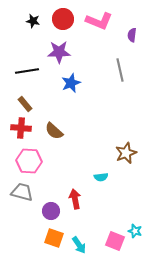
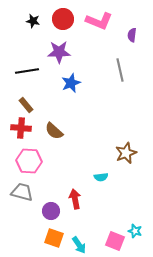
brown rectangle: moved 1 px right, 1 px down
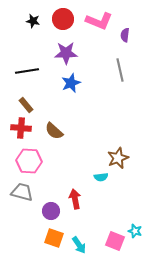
purple semicircle: moved 7 px left
purple star: moved 7 px right, 1 px down
brown star: moved 8 px left, 5 px down
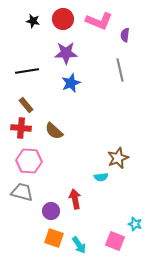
cyan star: moved 7 px up
